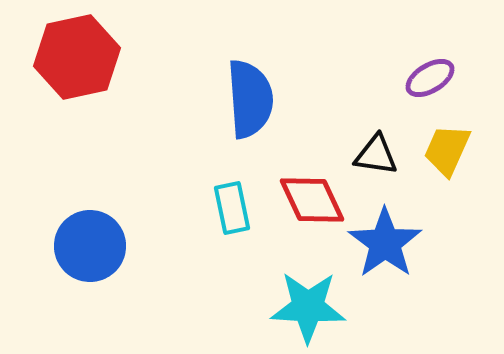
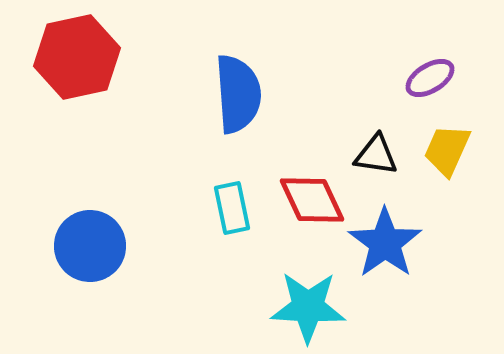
blue semicircle: moved 12 px left, 5 px up
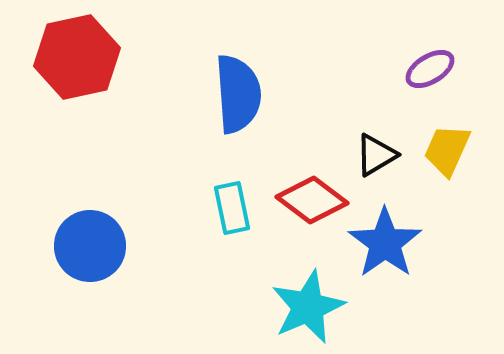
purple ellipse: moved 9 px up
black triangle: rotated 39 degrees counterclockwise
red diamond: rotated 28 degrees counterclockwise
cyan star: rotated 26 degrees counterclockwise
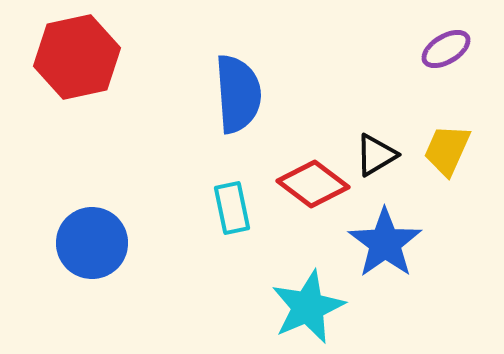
purple ellipse: moved 16 px right, 20 px up
red diamond: moved 1 px right, 16 px up
blue circle: moved 2 px right, 3 px up
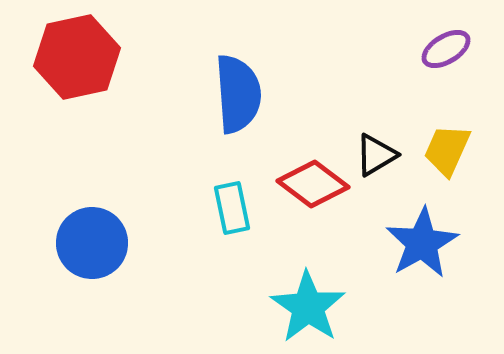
blue star: moved 37 px right; rotated 6 degrees clockwise
cyan star: rotated 14 degrees counterclockwise
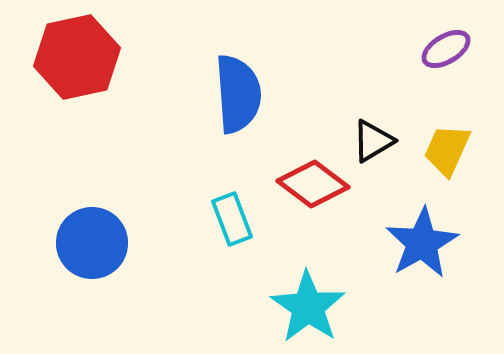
black triangle: moved 3 px left, 14 px up
cyan rectangle: moved 11 px down; rotated 9 degrees counterclockwise
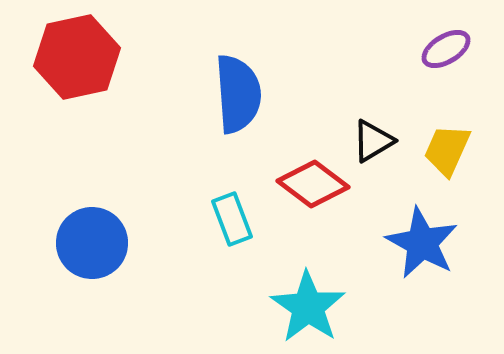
blue star: rotated 14 degrees counterclockwise
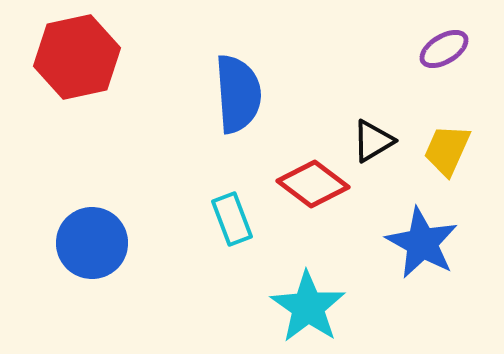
purple ellipse: moved 2 px left
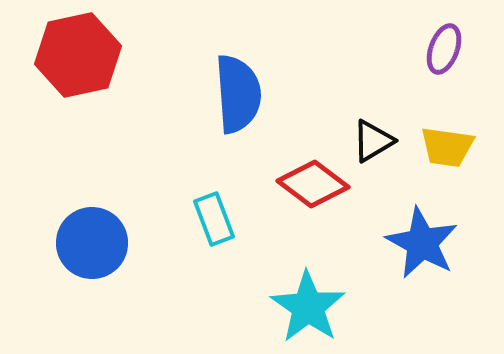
purple ellipse: rotated 39 degrees counterclockwise
red hexagon: moved 1 px right, 2 px up
yellow trapezoid: moved 3 px up; rotated 106 degrees counterclockwise
cyan rectangle: moved 18 px left
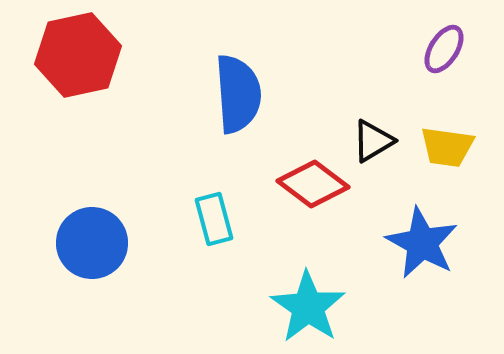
purple ellipse: rotated 12 degrees clockwise
cyan rectangle: rotated 6 degrees clockwise
